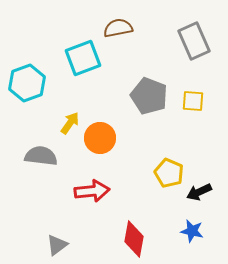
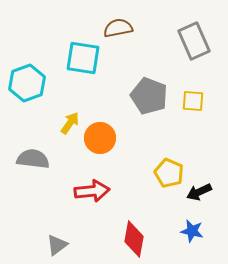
cyan square: rotated 30 degrees clockwise
gray semicircle: moved 8 px left, 3 px down
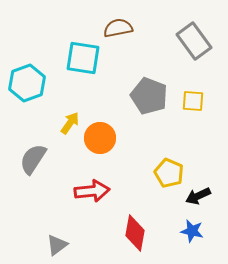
gray rectangle: rotated 12 degrees counterclockwise
gray semicircle: rotated 64 degrees counterclockwise
black arrow: moved 1 px left, 4 px down
red diamond: moved 1 px right, 6 px up
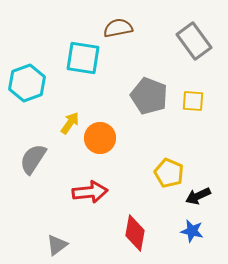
red arrow: moved 2 px left, 1 px down
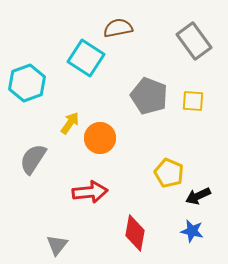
cyan square: moved 3 px right; rotated 24 degrees clockwise
gray triangle: rotated 15 degrees counterclockwise
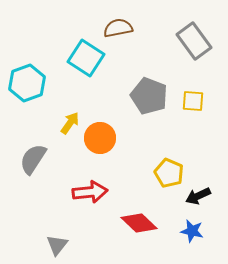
red diamond: moved 4 px right, 10 px up; rotated 57 degrees counterclockwise
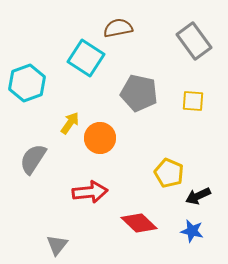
gray pentagon: moved 10 px left, 3 px up; rotated 9 degrees counterclockwise
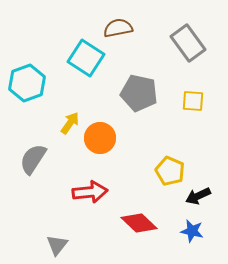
gray rectangle: moved 6 px left, 2 px down
yellow pentagon: moved 1 px right, 2 px up
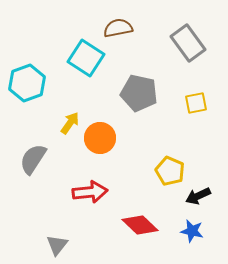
yellow square: moved 3 px right, 2 px down; rotated 15 degrees counterclockwise
red diamond: moved 1 px right, 2 px down
